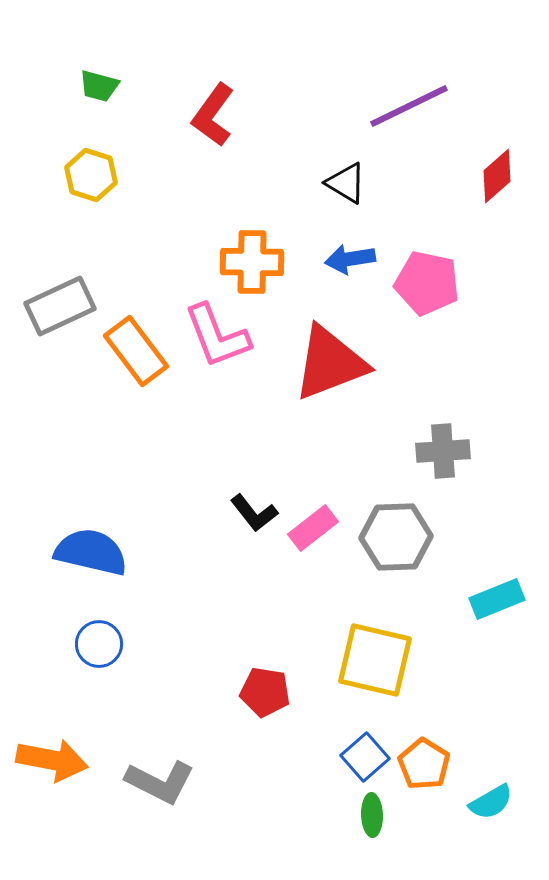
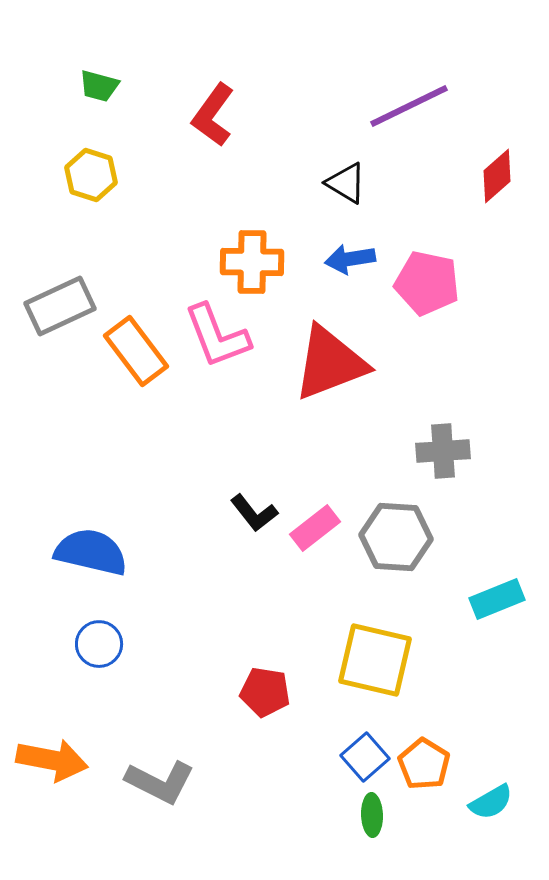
pink rectangle: moved 2 px right
gray hexagon: rotated 6 degrees clockwise
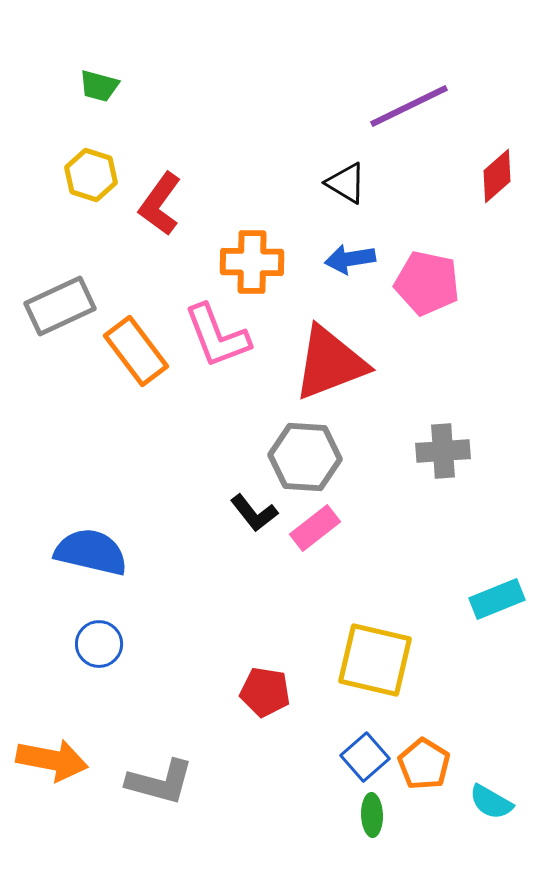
red L-shape: moved 53 px left, 89 px down
gray hexagon: moved 91 px left, 80 px up
gray L-shape: rotated 12 degrees counterclockwise
cyan semicircle: rotated 60 degrees clockwise
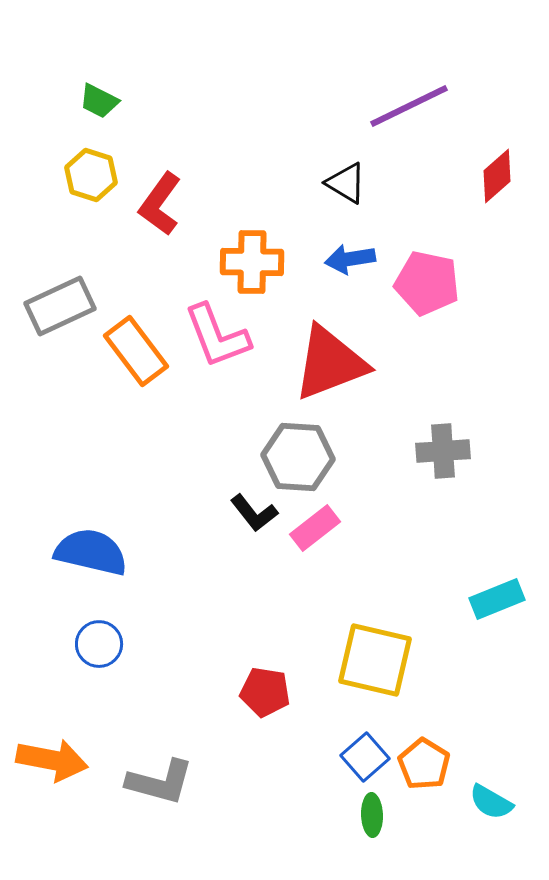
green trapezoid: moved 15 px down; rotated 12 degrees clockwise
gray hexagon: moved 7 px left
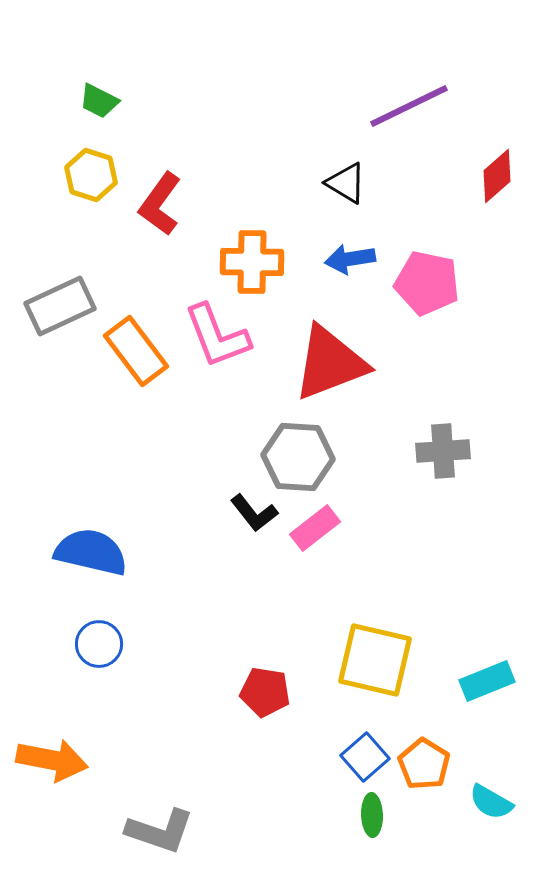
cyan rectangle: moved 10 px left, 82 px down
gray L-shape: moved 49 px down; rotated 4 degrees clockwise
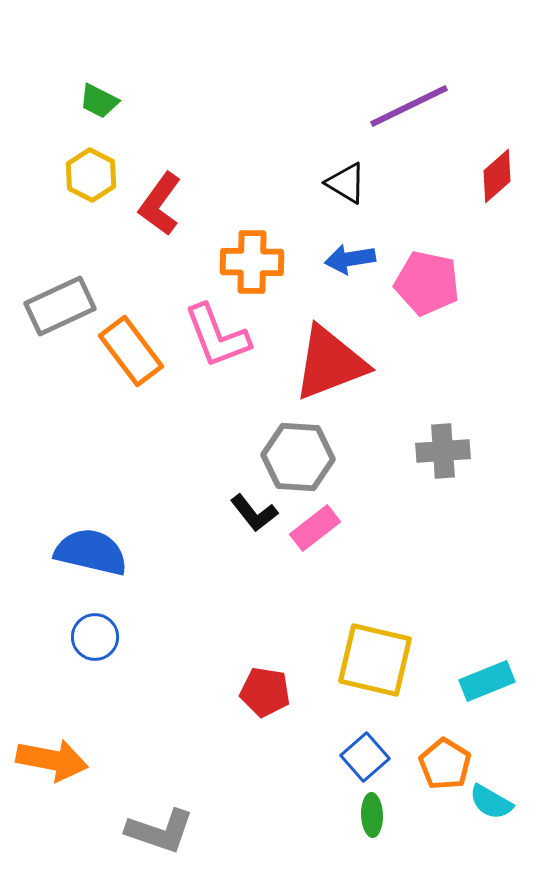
yellow hexagon: rotated 9 degrees clockwise
orange rectangle: moved 5 px left
blue circle: moved 4 px left, 7 px up
orange pentagon: moved 21 px right
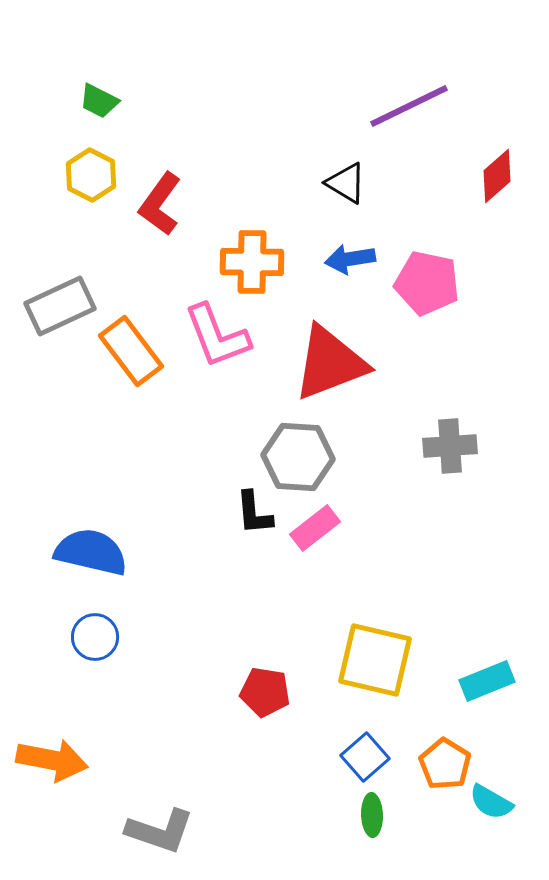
gray cross: moved 7 px right, 5 px up
black L-shape: rotated 33 degrees clockwise
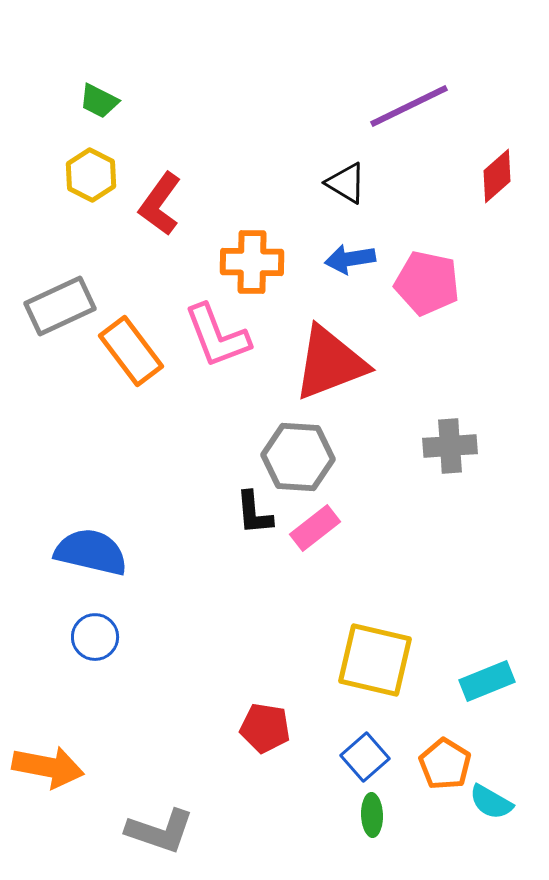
red pentagon: moved 36 px down
orange arrow: moved 4 px left, 7 px down
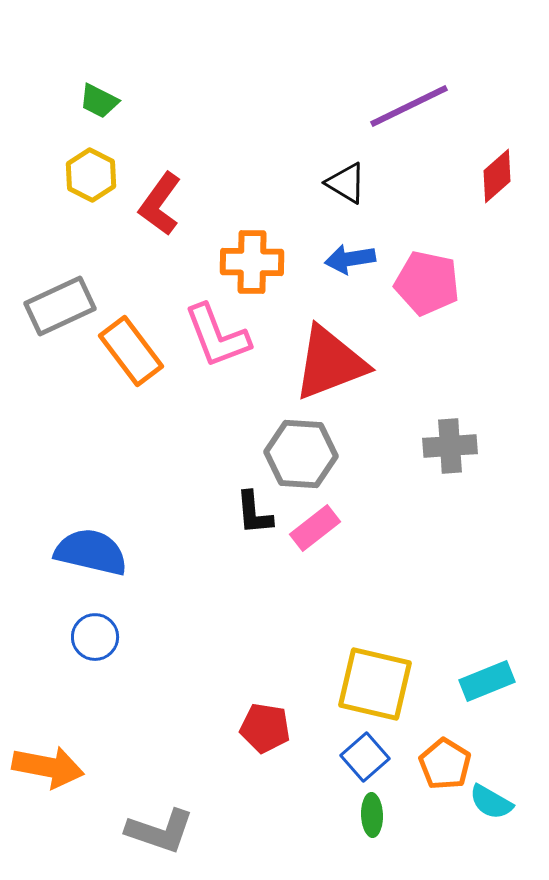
gray hexagon: moved 3 px right, 3 px up
yellow square: moved 24 px down
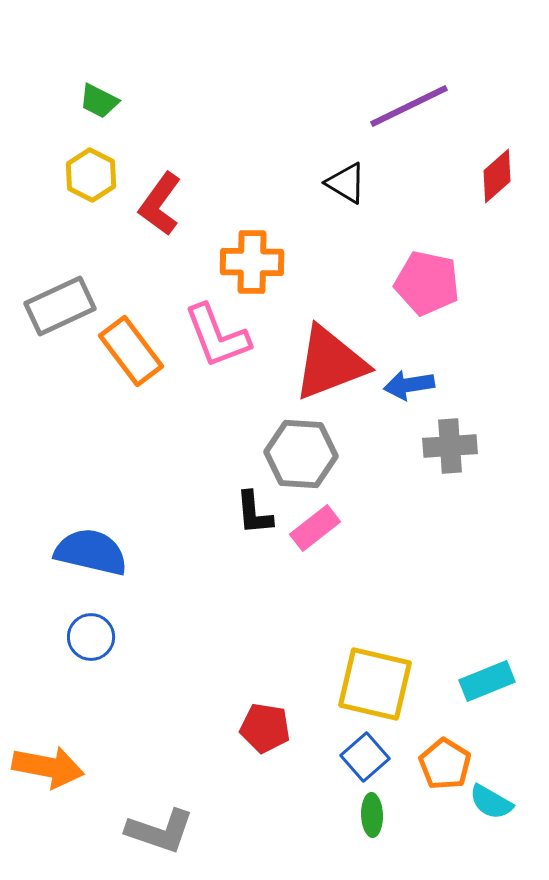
blue arrow: moved 59 px right, 126 px down
blue circle: moved 4 px left
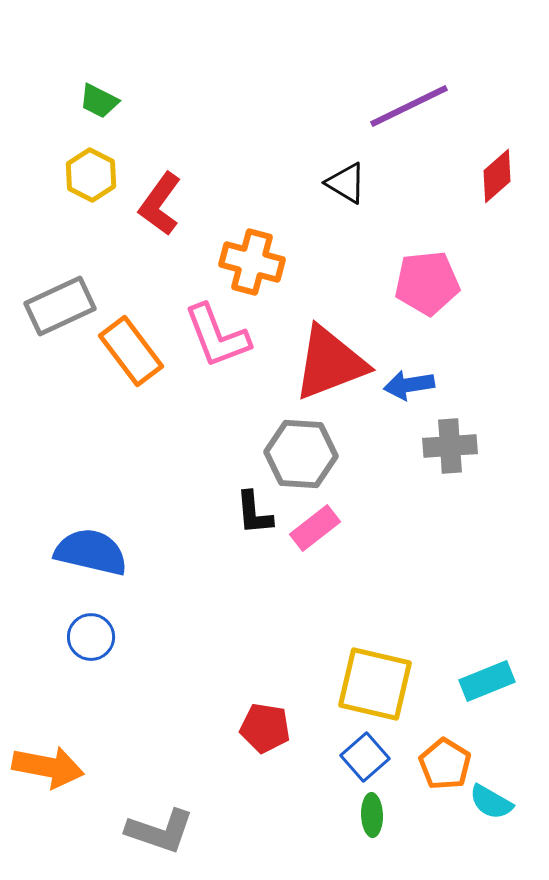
orange cross: rotated 14 degrees clockwise
pink pentagon: rotated 18 degrees counterclockwise
